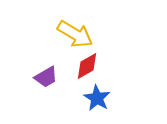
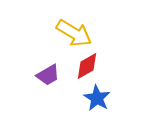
yellow arrow: moved 1 px left, 1 px up
purple trapezoid: moved 2 px right, 2 px up
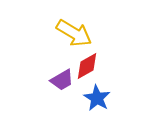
purple trapezoid: moved 14 px right, 5 px down
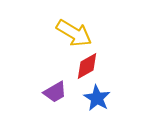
purple trapezoid: moved 7 px left, 12 px down
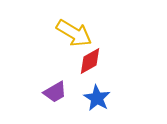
red diamond: moved 3 px right, 5 px up
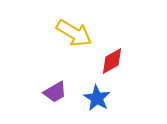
red diamond: moved 22 px right
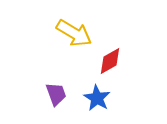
red diamond: moved 2 px left
purple trapezoid: moved 1 px right, 2 px down; rotated 80 degrees counterclockwise
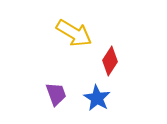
red diamond: rotated 28 degrees counterclockwise
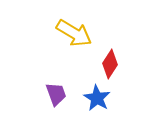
red diamond: moved 3 px down
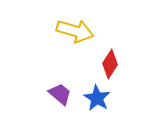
yellow arrow: moved 1 px right, 2 px up; rotated 15 degrees counterclockwise
purple trapezoid: moved 4 px right; rotated 30 degrees counterclockwise
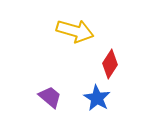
purple trapezoid: moved 10 px left, 3 px down
